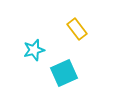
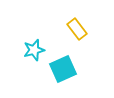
cyan square: moved 1 px left, 4 px up
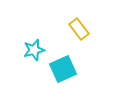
yellow rectangle: moved 2 px right
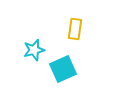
yellow rectangle: moved 4 px left; rotated 45 degrees clockwise
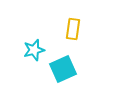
yellow rectangle: moved 2 px left
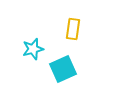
cyan star: moved 1 px left, 1 px up
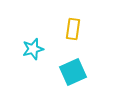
cyan square: moved 10 px right, 3 px down
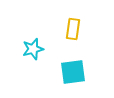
cyan square: rotated 16 degrees clockwise
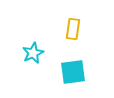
cyan star: moved 4 px down; rotated 10 degrees counterclockwise
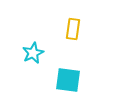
cyan square: moved 5 px left, 8 px down; rotated 16 degrees clockwise
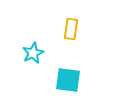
yellow rectangle: moved 2 px left
